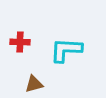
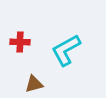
cyan L-shape: rotated 32 degrees counterclockwise
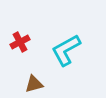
red cross: rotated 30 degrees counterclockwise
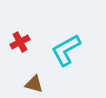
brown triangle: rotated 30 degrees clockwise
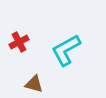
red cross: moved 1 px left
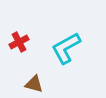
cyan L-shape: moved 2 px up
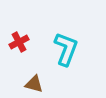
cyan L-shape: moved 1 px down; rotated 140 degrees clockwise
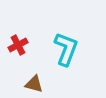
red cross: moved 1 px left, 3 px down
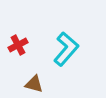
cyan L-shape: rotated 20 degrees clockwise
